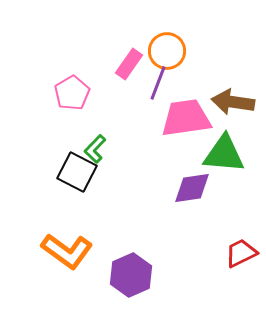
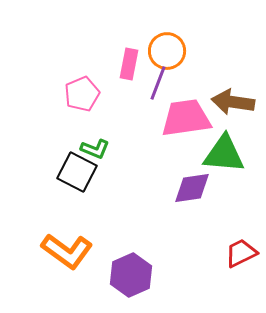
pink rectangle: rotated 24 degrees counterclockwise
pink pentagon: moved 10 px right, 1 px down; rotated 8 degrees clockwise
green L-shape: rotated 112 degrees counterclockwise
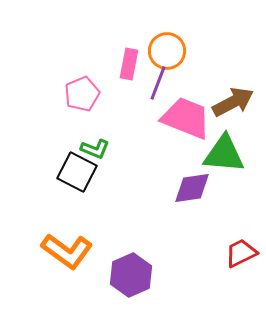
brown arrow: rotated 144 degrees clockwise
pink trapezoid: rotated 30 degrees clockwise
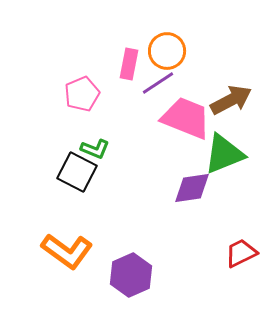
purple line: rotated 36 degrees clockwise
brown arrow: moved 2 px left, 2 px up
green triangle: rotated 27 degrees counterclockwise
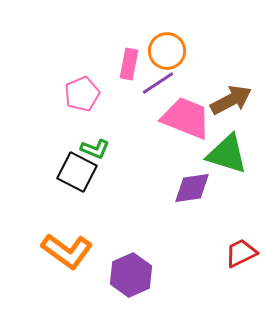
green triangle: moved 3 px right; rotated 39 degrees clockwise
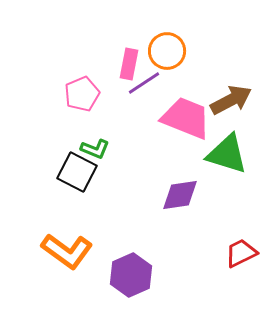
purple line: moved 14 px left
purple diamond: moved 12 px left, 7 px down
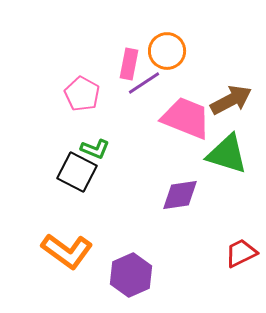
pink pentagon: rotated 20 degrees counterclockwise
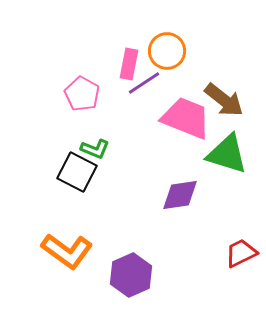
brown arrow: moved 7 px left; rotated 66 degrees clockwise
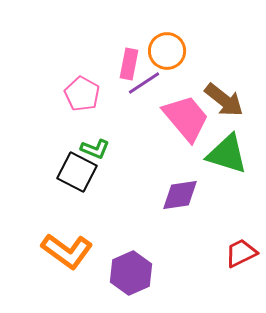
pink trapezoid: rotated 28 degrees clockwise
purple hexagon: moved 2 px up
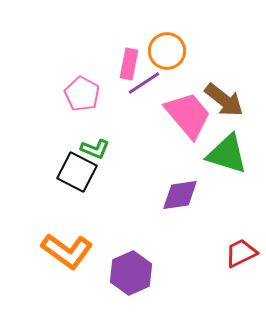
pink trapezoid: moved 2 px right, 3 px up
